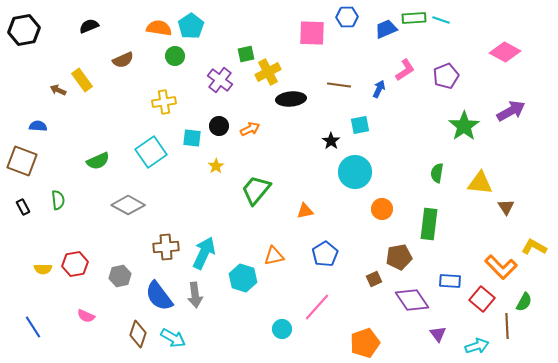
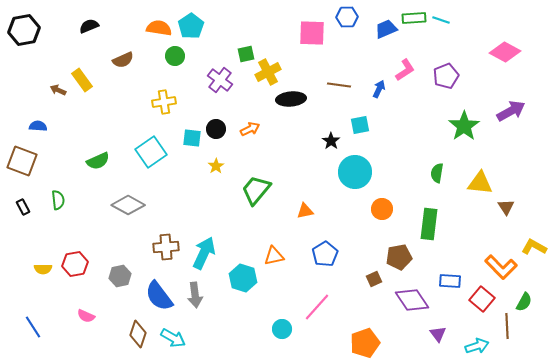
black circle at (219, 126): moved 3 px left, 3 px down
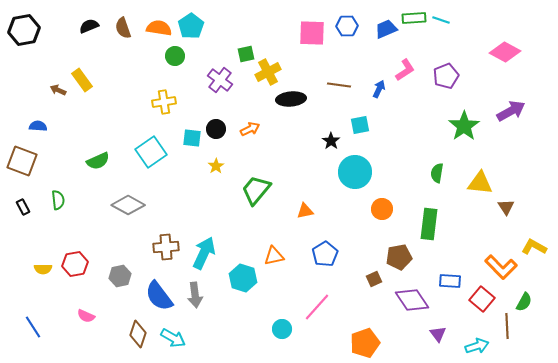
blue hexagon at (347, 17): moved 9 px down
brown semicircle at (123, 60): moved 32 px up; rotated 95 degrees clockwise
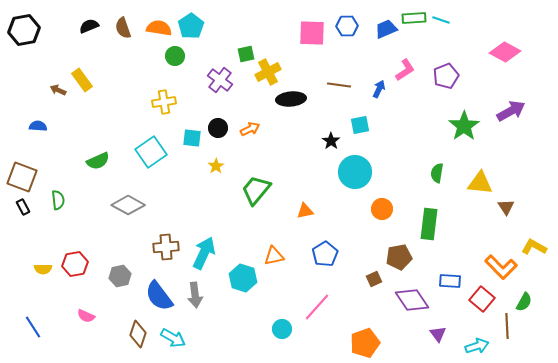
black circle at (216, 129): moved 2 px right, 1 px up
brown square at (22, 161): moved 16 px down
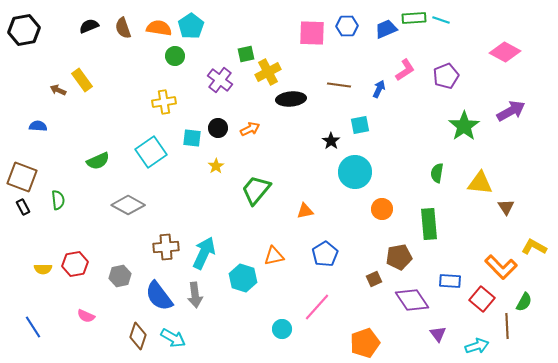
green rectangle at (429, 224): rotated 12 degrees counterclockwise
brown diamond at (138, 334): moved 2 px down
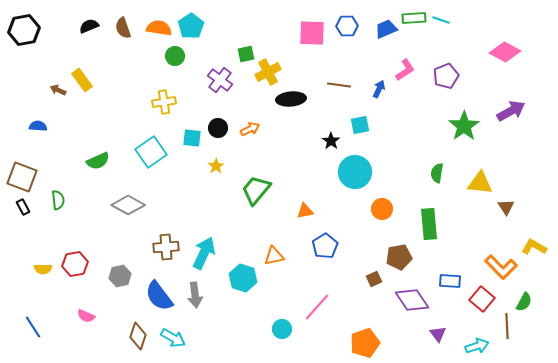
blue pentagon at (325, 254): moved 8 px up
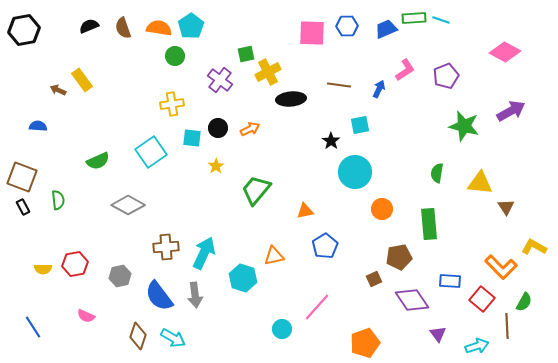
yellow cross at (164, 102): moved 8 px right, 2 px down
green star at (464, 126): rotated 24 degrees counterclockwise
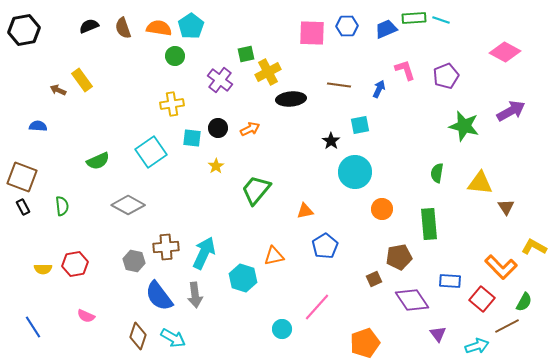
pink L-shape at (405, 70): rotated 75 degrees counterclockwise
green semicircle at (58, 200): moved 4 px right, 6 px down
gray hexagon at (120, 276): moved 14 px right, 15 px up; rotated 25 degrees clockwise
brown line at (507, 326): rotated 65 degrees clockwise
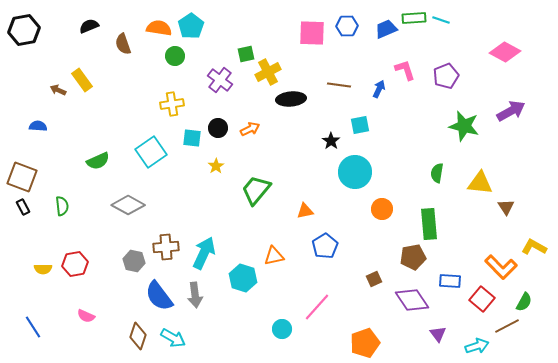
brown semicircle at (123, 28): moved 16 px down
brown pentagon at (399, 257): moved 14 px right
